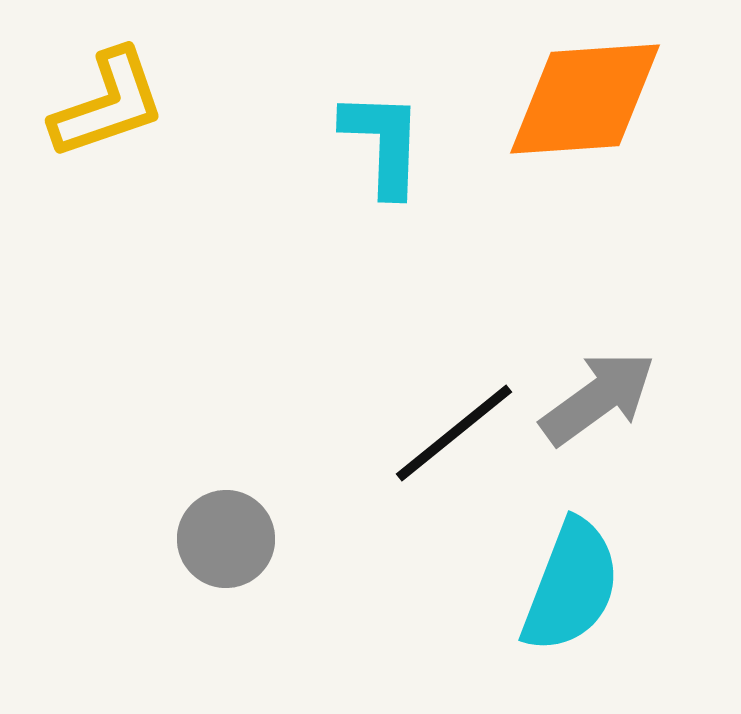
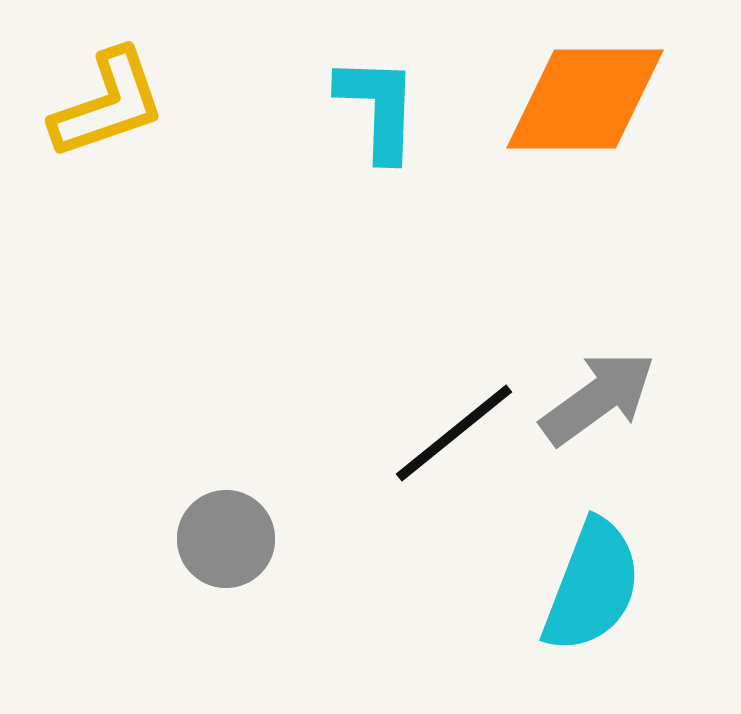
orange diamond: rotated 4 degrees clockwise
cyan L-shape: moved 5 px left, 35 px up
cyan semicircle: moved 21 px right
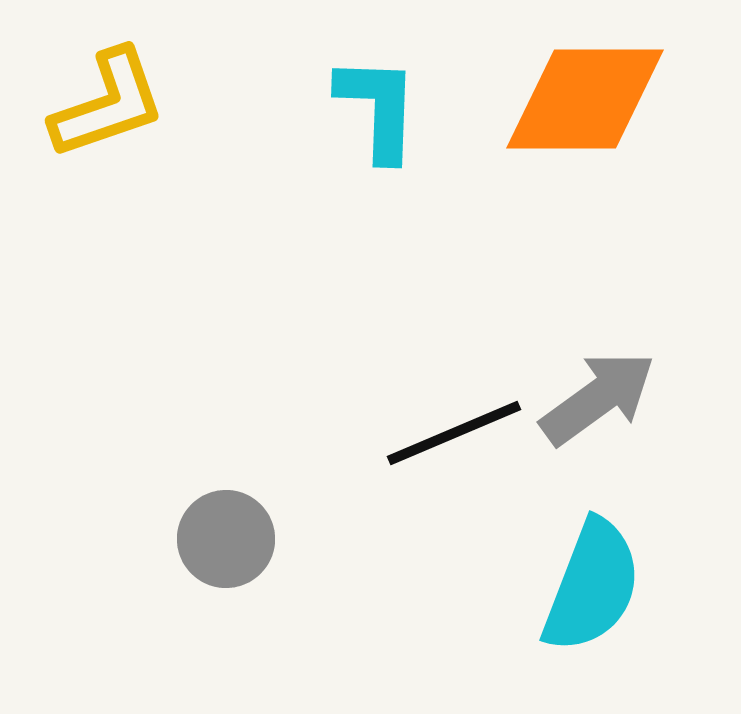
black line: rotated 16 degrees clockwise
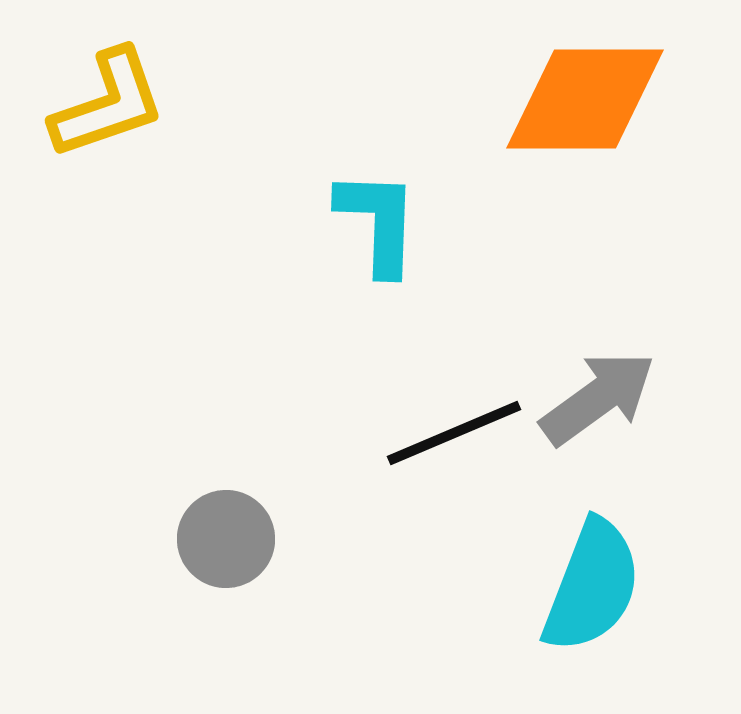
cyan L-shape: moved 114 px down
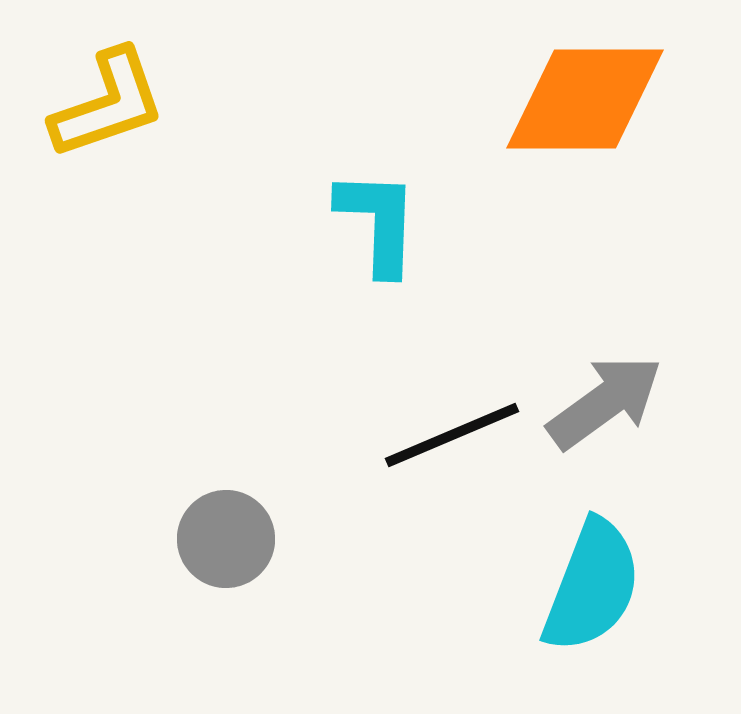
gray arrow: moved 7 px right, 4 px down
black line: moved 2 px left, 2 px down
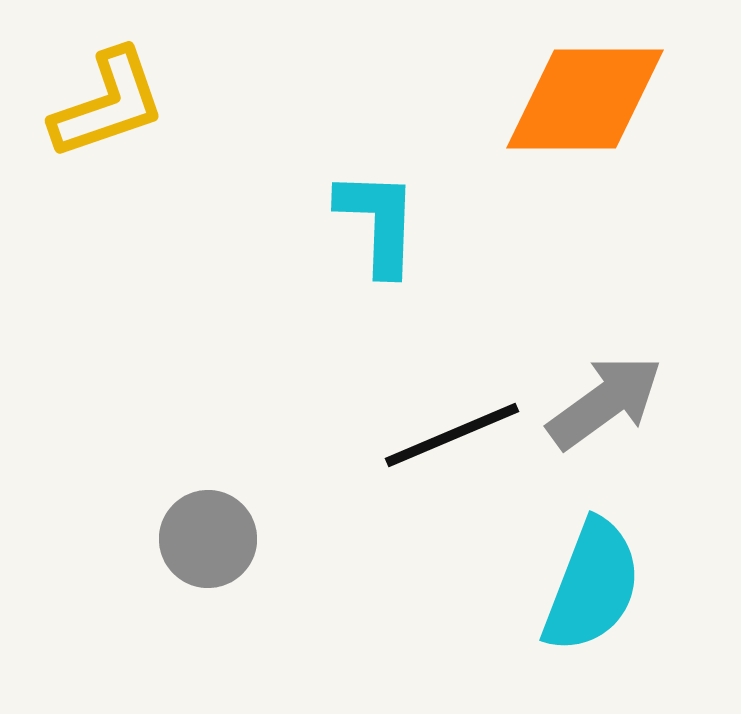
gray circle: moved 18 px left
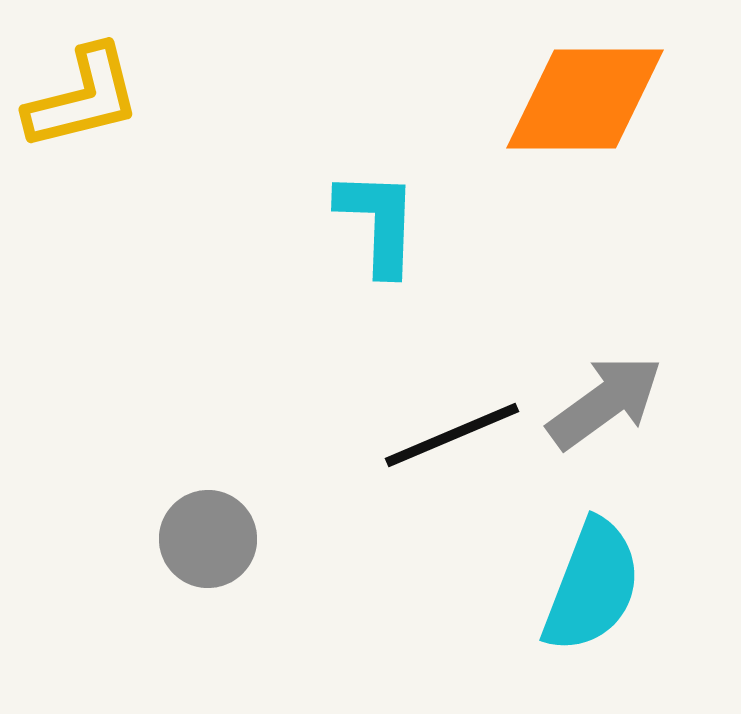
yellow L-shape: moved 25 px left, 6 px up; rotated 5 degrees clockwise
